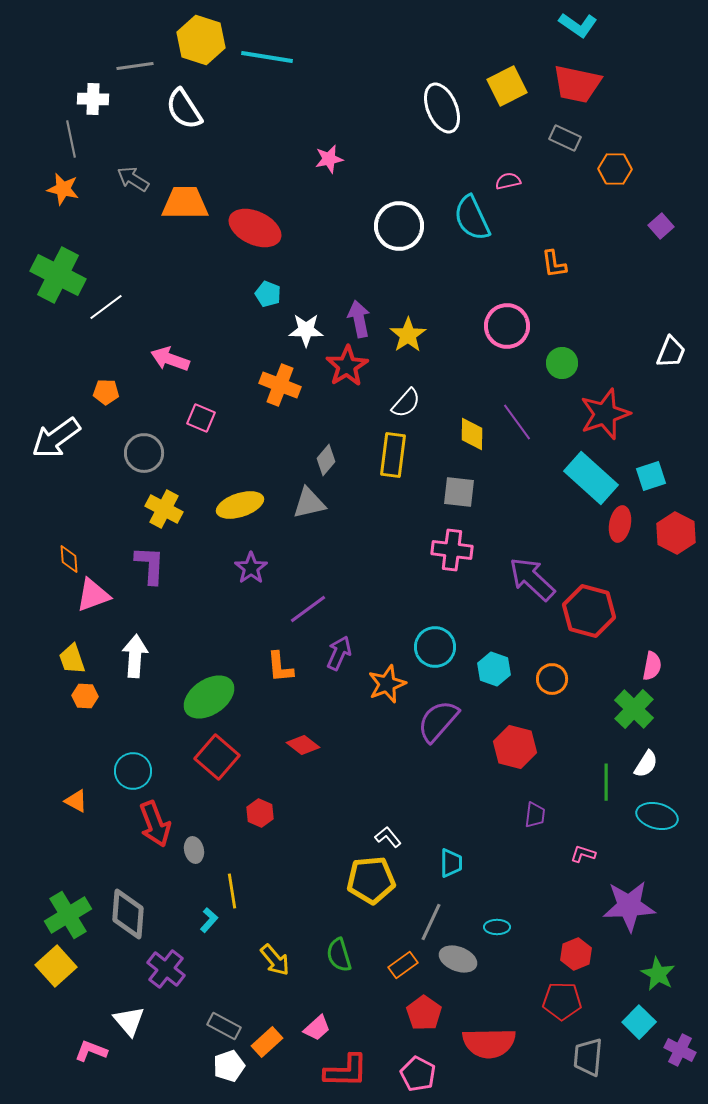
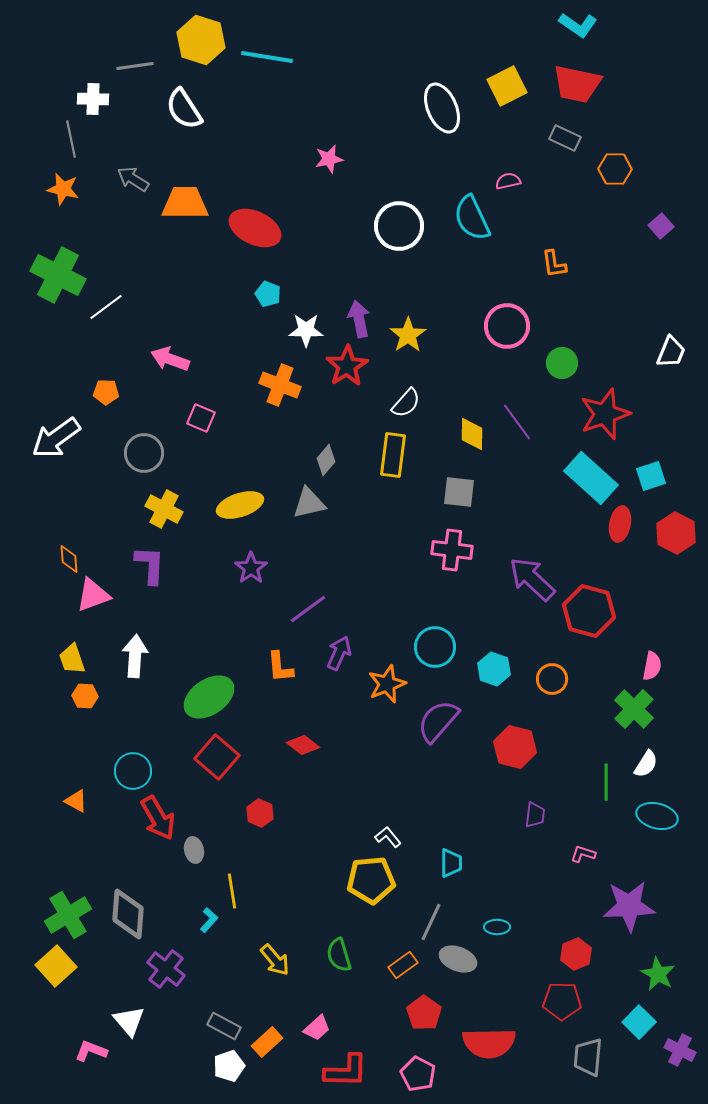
red arrow at (155, 824): moved 3 px right, 6 px up; rotated 9 degrees counterclockwise
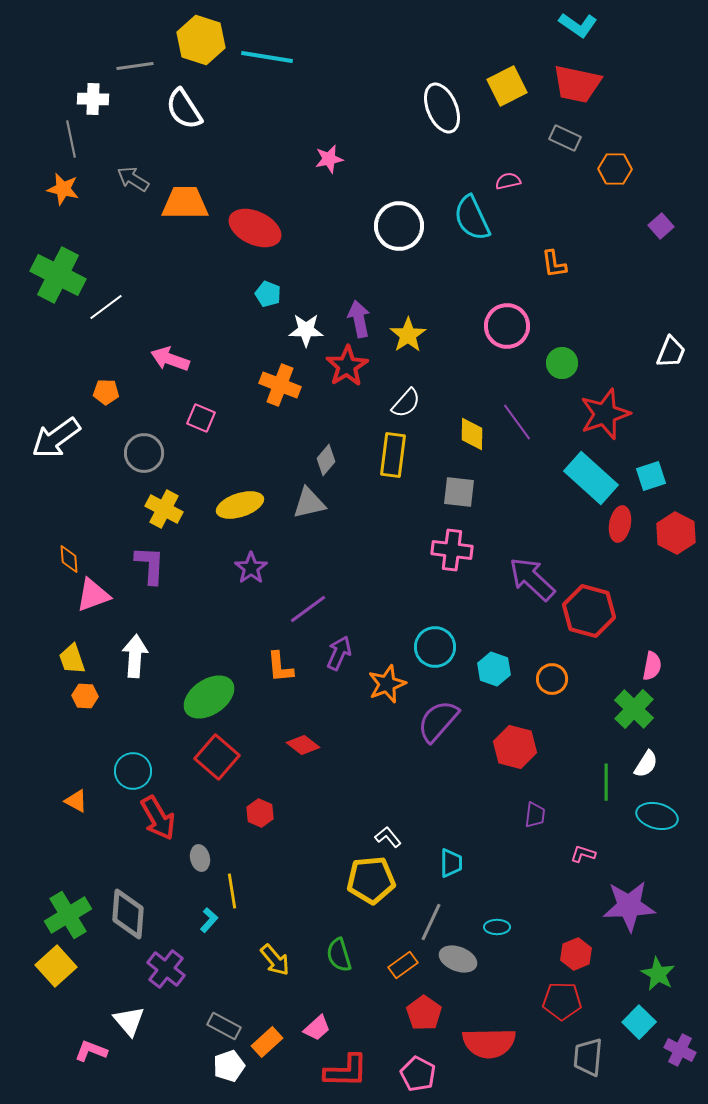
gray ellipse at (194, 850): moved 6 px right, 8 px down
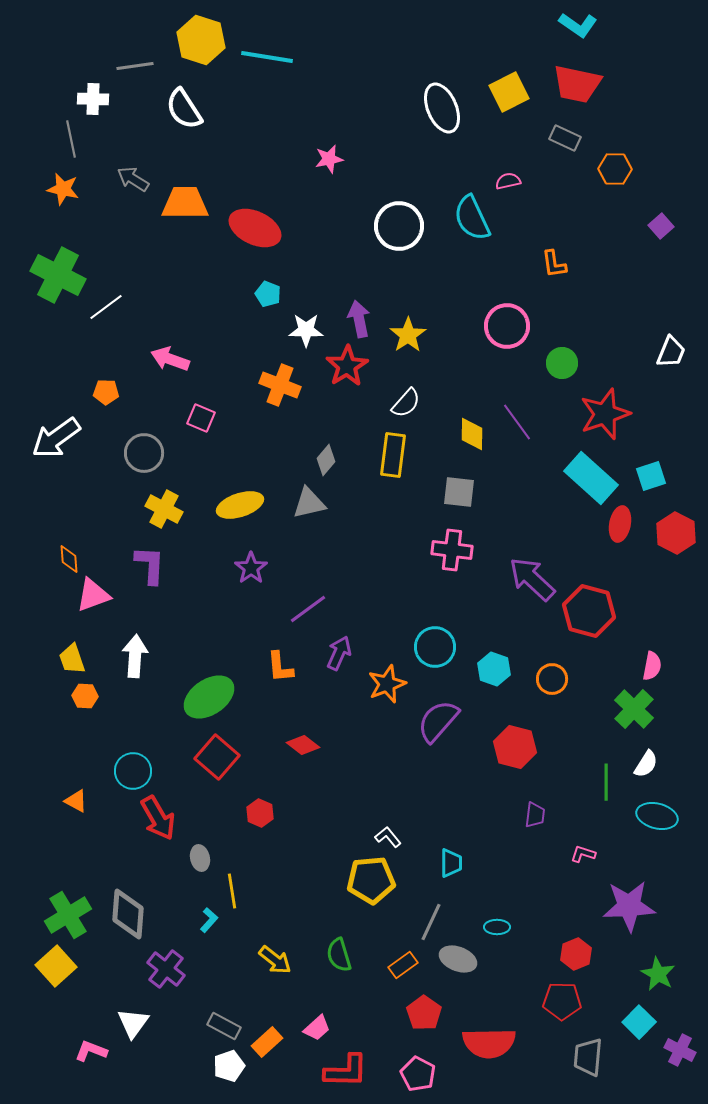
yellow square at (507, 86): moved 2 px right, 6 px down
yellow arrow at (275, 960): rotated 12 degrees counterclockwise
white triangle at (129, 1021): moved 4 px right, 2 px down; rotated 16 degrees clockwise
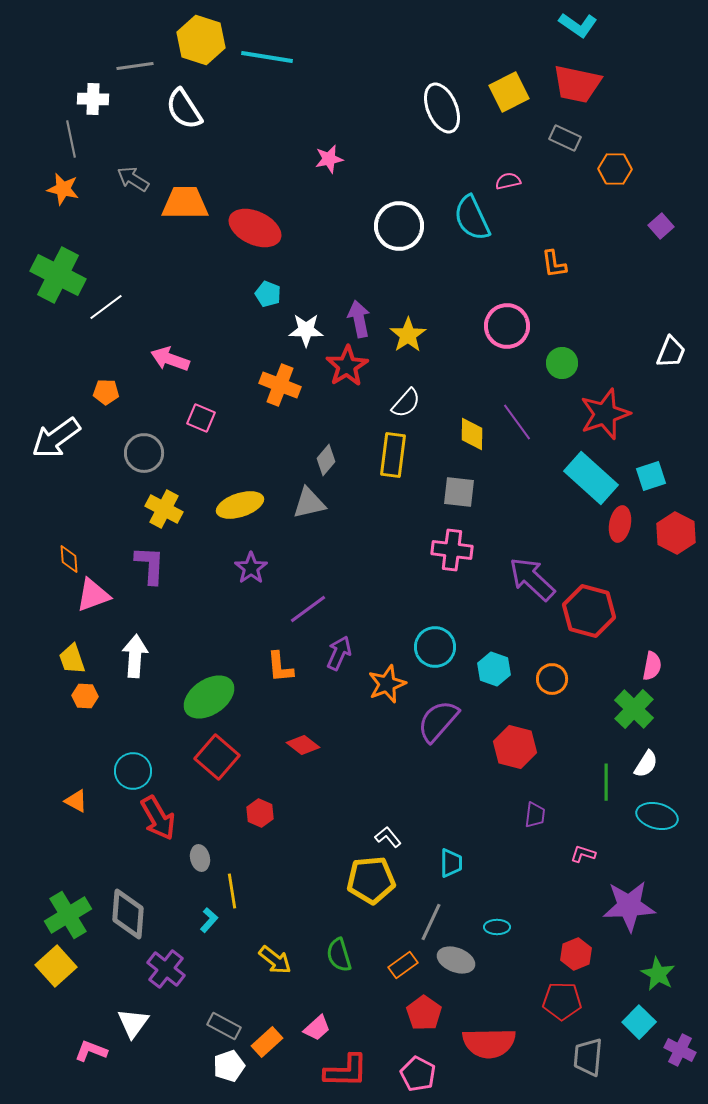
gray ellipse at (458, 959): moved 2 px left, 1 px down
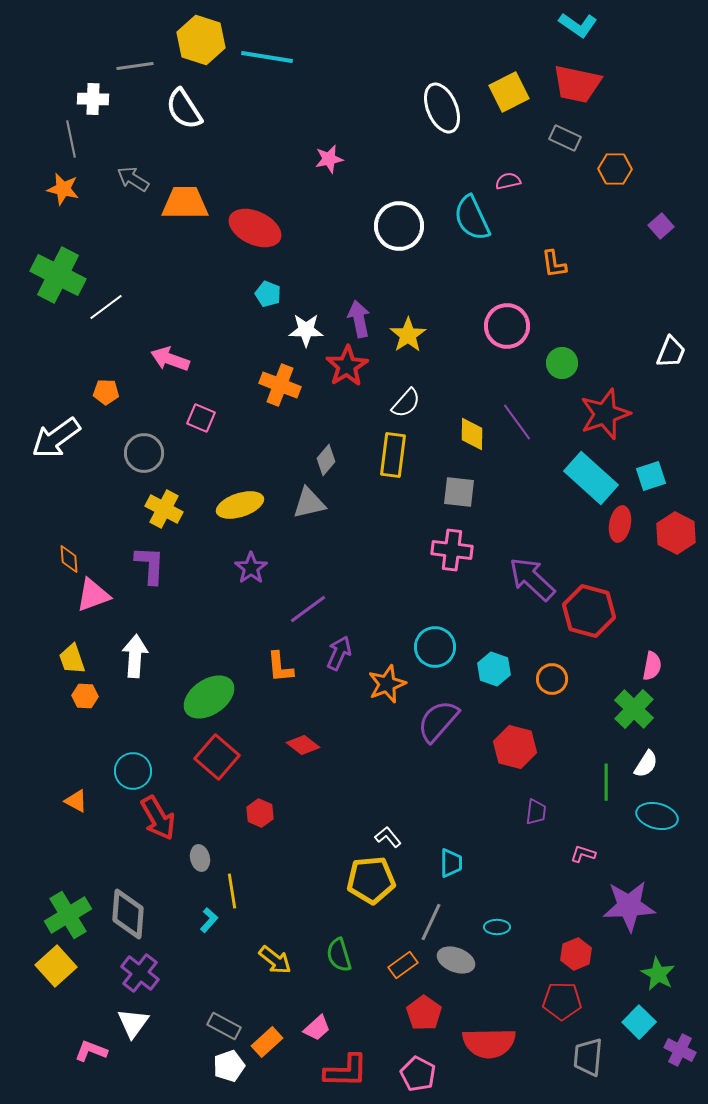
purple trapezoid at (535, 815): moved 1 px right, 3 px up
purple cross at (166, 969): moved 26 px left, 4 px down
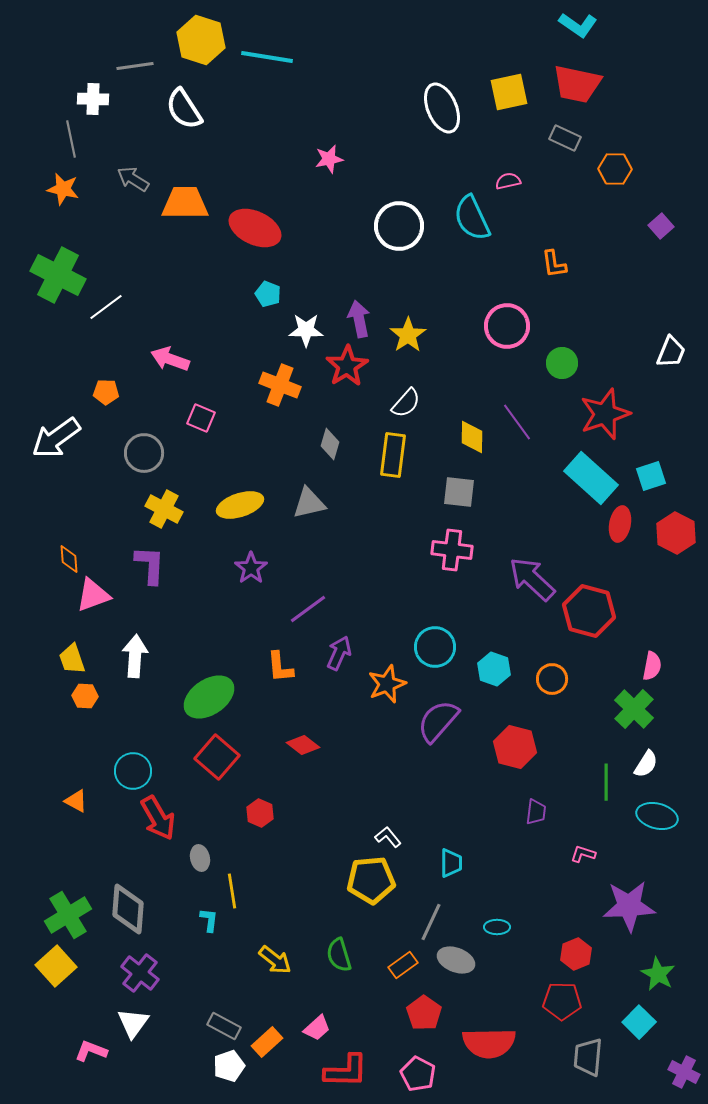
yellow square at (509, 92): rotated 15 degrees clockwise
yellow diamond at (472, 434): moved 3 px down
gray diamond at (326, 460): moved 4 px right, 16 px up; rotated 24 degrees counterclockwise
gray diamond at (128, 914): moved 5 px up
cyan L-shape at (209, 920): rotated 35 degrees counterclockwise
purple cross at (680, 1050): moved 4 px right, 22 px down
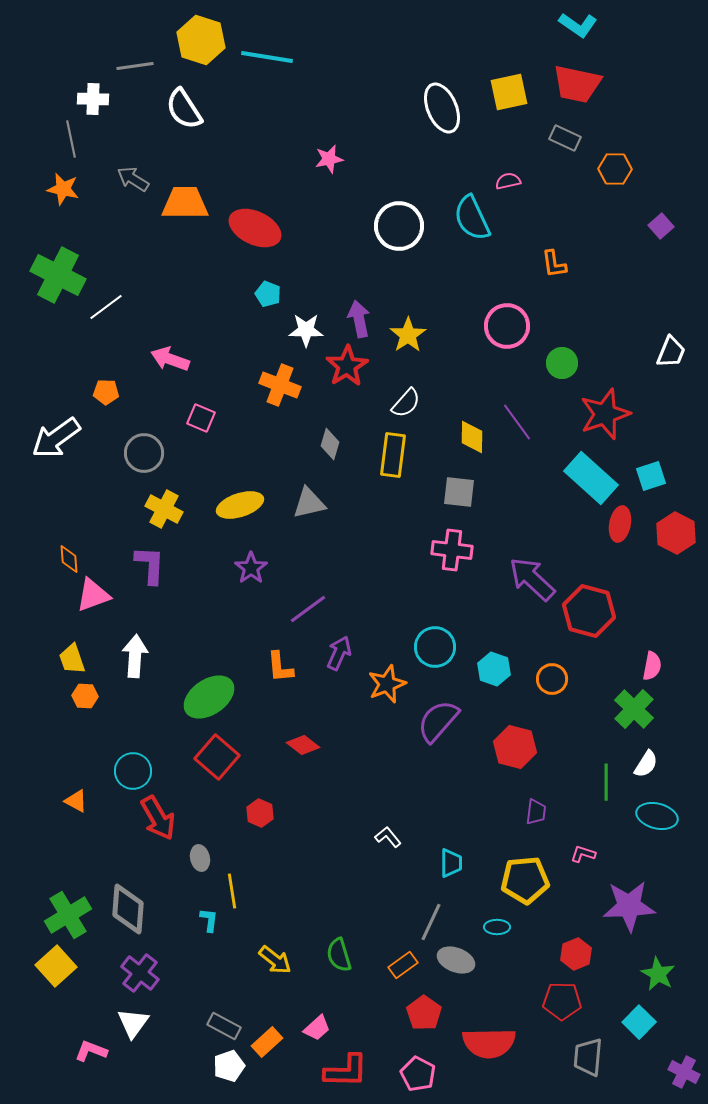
yellow pentagon at (371, 880): moved 154 px right
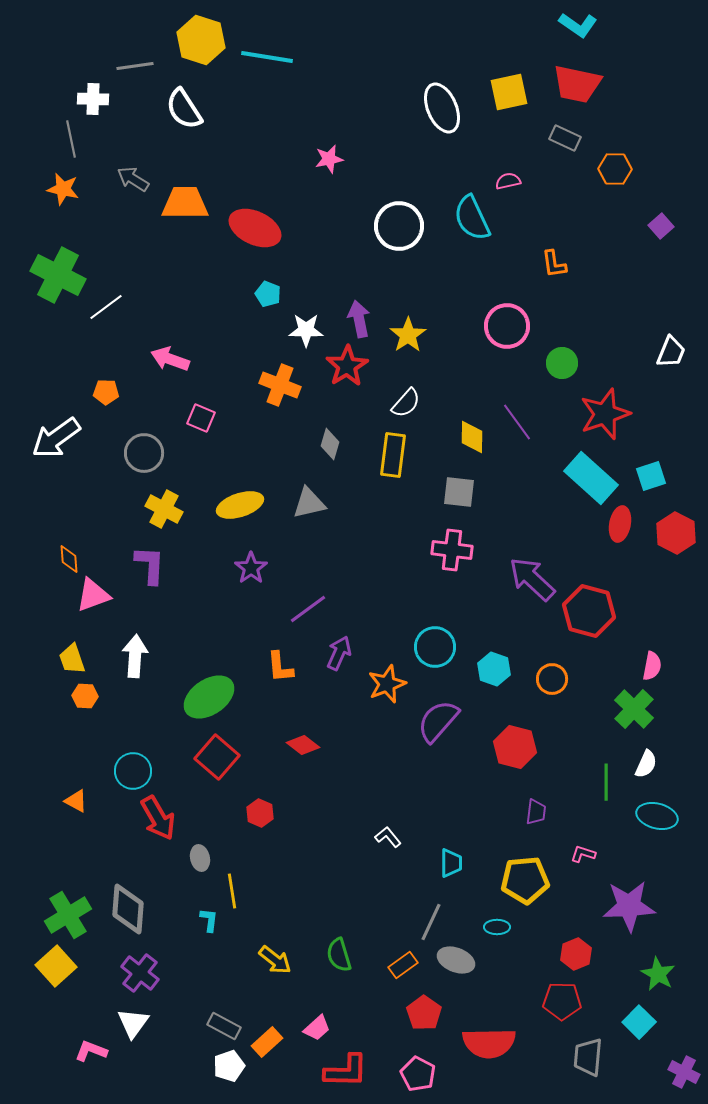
white semicircle at (646, 764): rotated 8 degrees counterclockwise
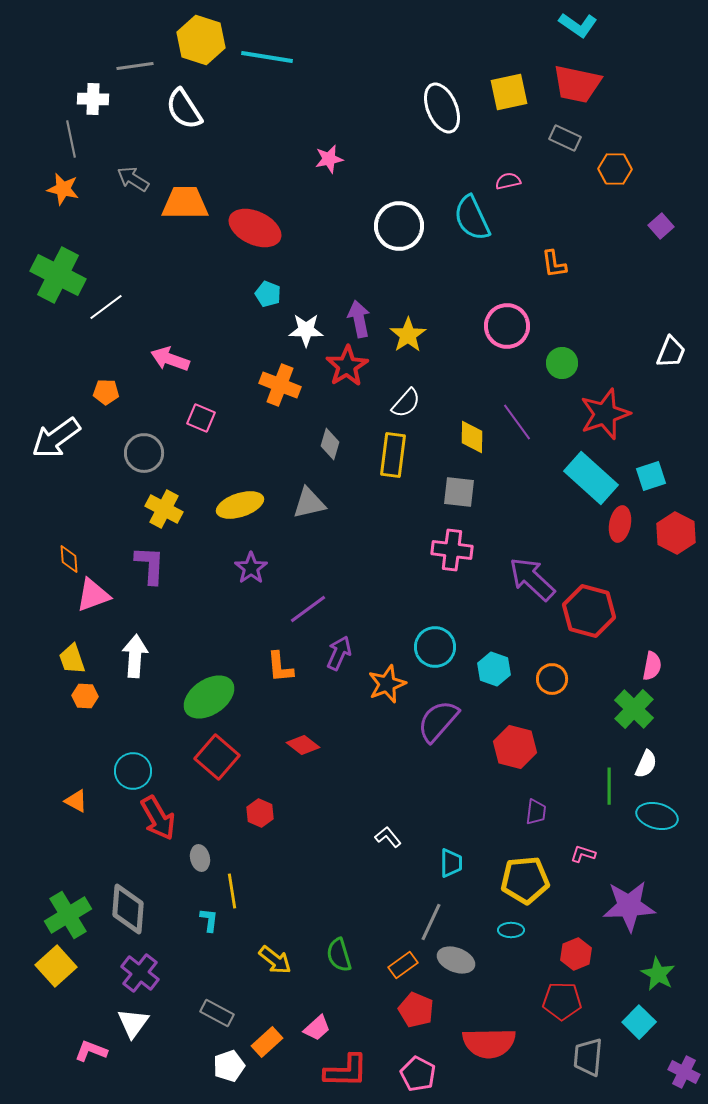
green line at (606, 782): moved 3 px right, 4 px down
cyan ellipse at (497, 927): moved 14 px right, 3 px down
red pentagon at (424, 1013): moved 8 px left, 3 px up; rotated 12 degrees counterclockwise
gray rectangle at (224, 1026): moved 7 px left, 13 px up
